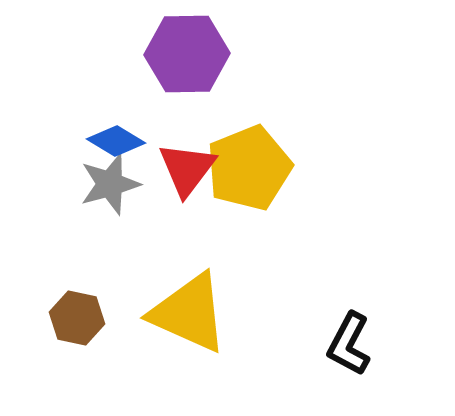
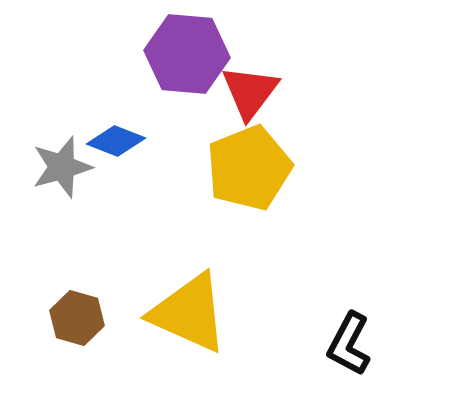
purple hexagon: rotated 6 degrees clockwise
blue diamond: rotated 10 degrees counterclockwise
red triangle: moved 63 px right, 77 px up
gray star: moved 48 px left, 17 px up
brown hexagon: rotated 4 degrees clockwise
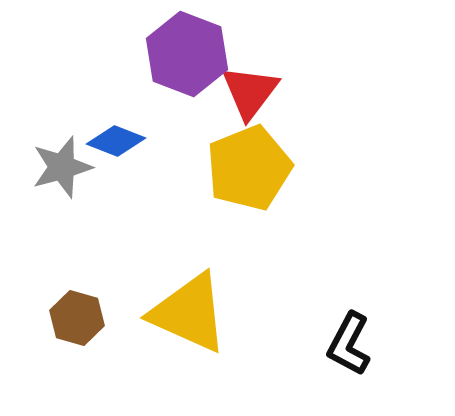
purple hexagon: rotated 16 degrees clockwise
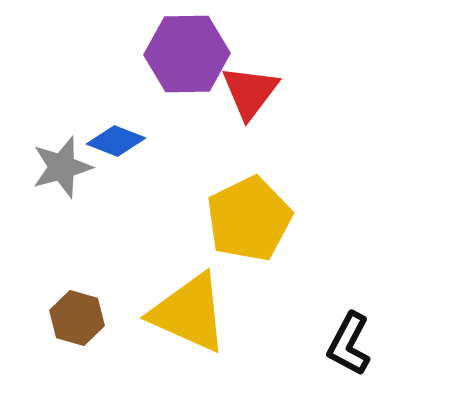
purple hexagon: rotated 22 degrees counterclockwise
yellow pentagon: moved 51 px down; rotated 4 degrees counterclockwise
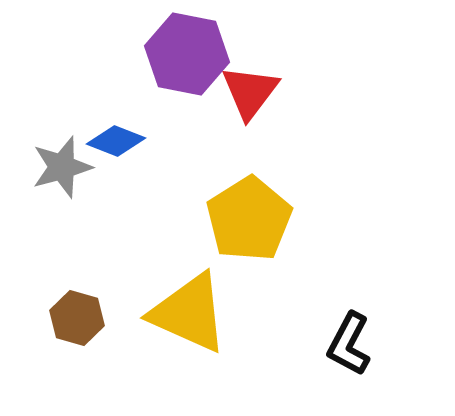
purple hexagon: rotated 12 degrees clockwise
yellow pentagon: rotated 6 degrees counterclockwise
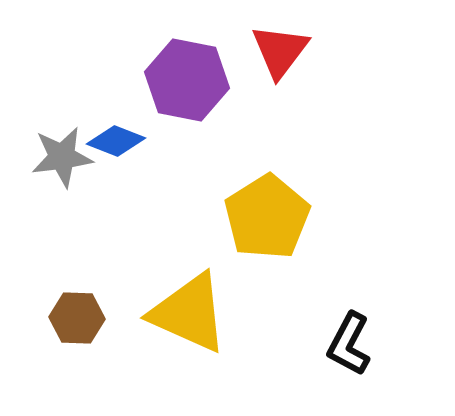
purple hexagon: moved 26 px down
red triangle: moved 30 px right, 41 px up
gray star: moved 10 px up; rotated 8 degrees clockwise
yellow pentagon: moved 18 px right, 2 px up
brown hexagon: rotated 14 degrees counterclockwise
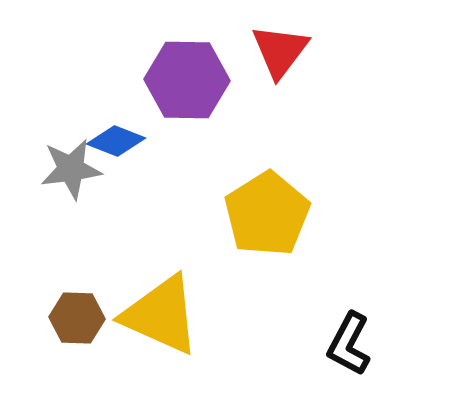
purple hexagon: rotated 10 degrees counterclockwise
gray star: moved 9 px right, 12 px down
yellow pentagon: moved 3 px up
yellow triangle: moved 28 px left, 2 px down
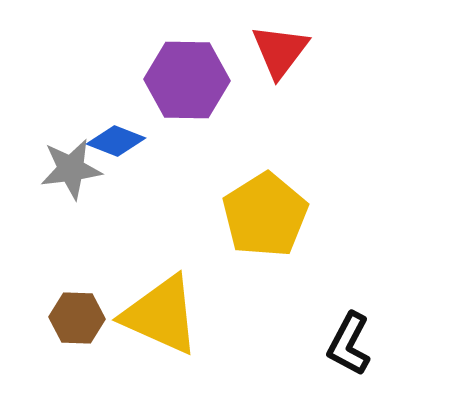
yellow pentagon: moved 2 px left, 1 px down
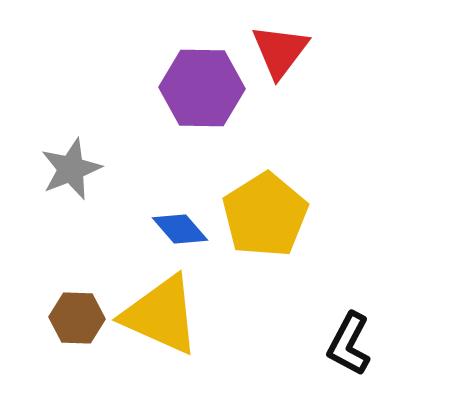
purple hexagon: moved 15 px right, 8 px down
blue diamond: moved 64 px right, 88 px down; rotated 28 degrees clockwise
gray star: rotated 14 degrees counterclockwise
